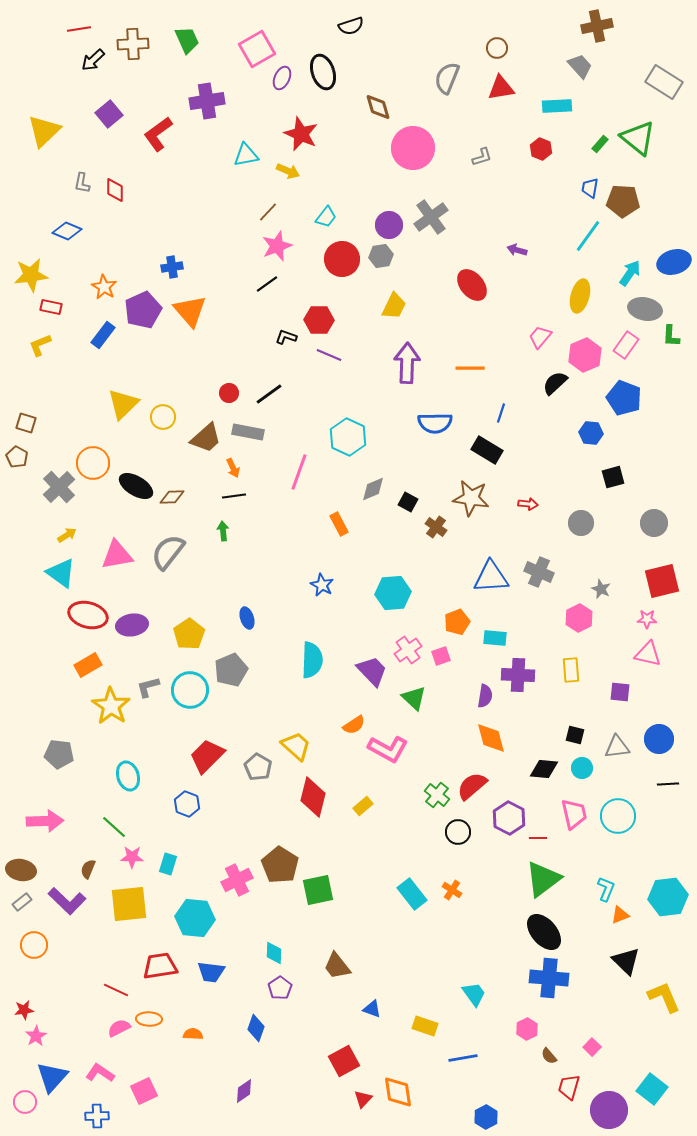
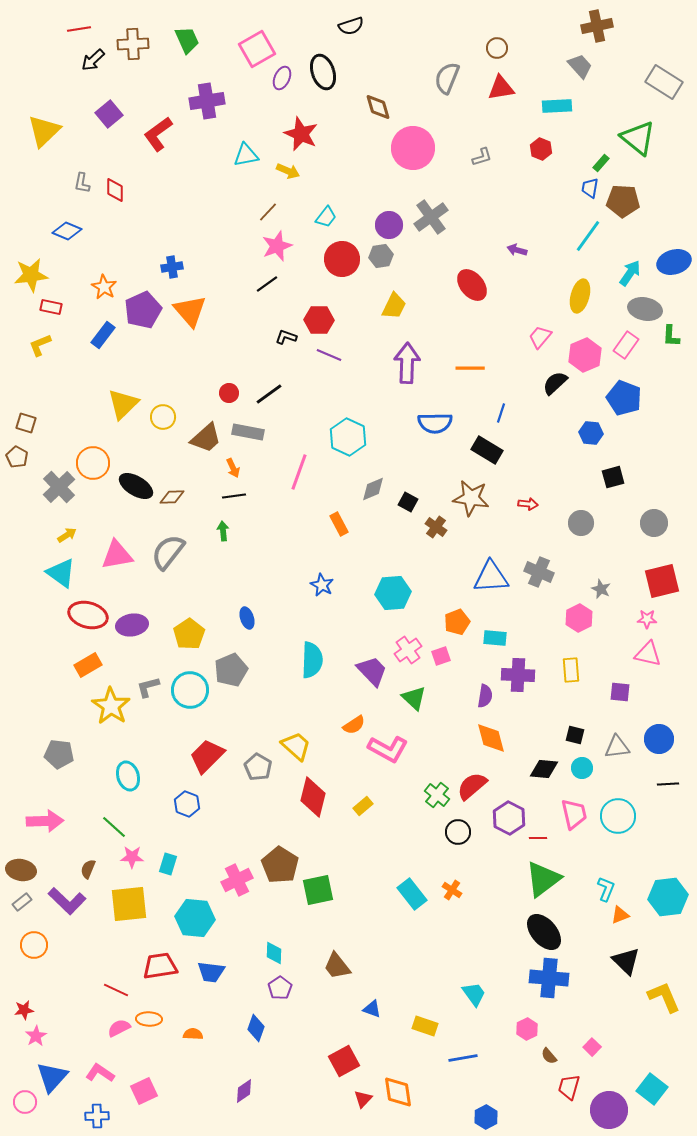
green rectangle at (600, 144): moved 1 px right, 19 px down
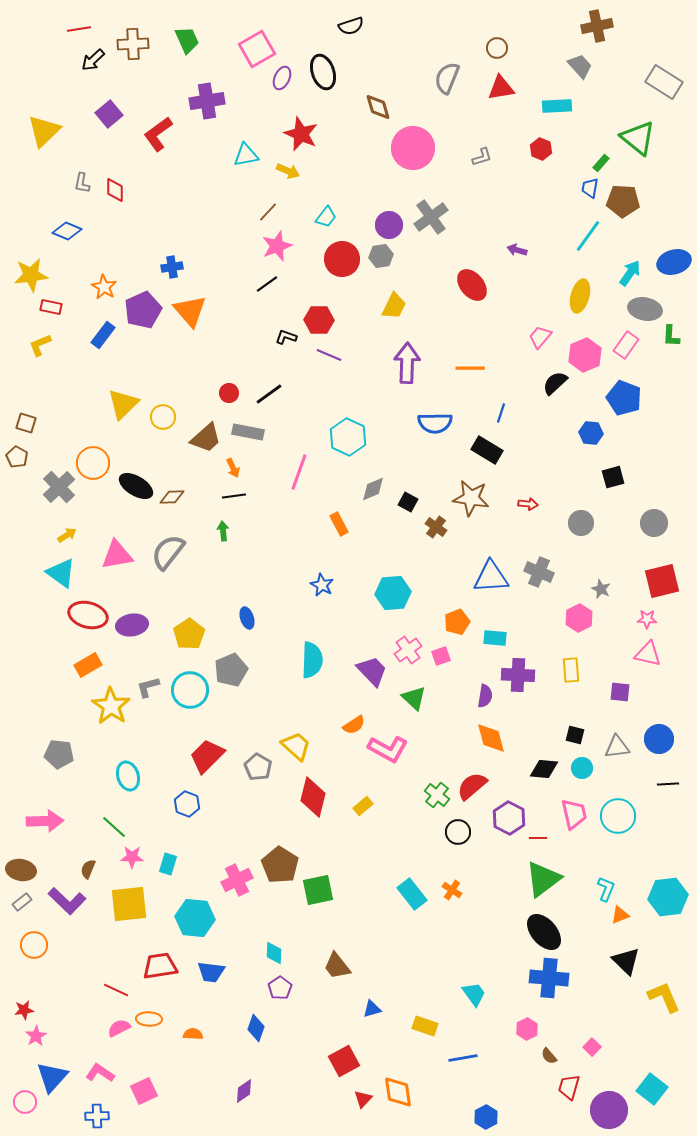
blue triangle at (372, 1009): rotated 36 degrees counterclockwise
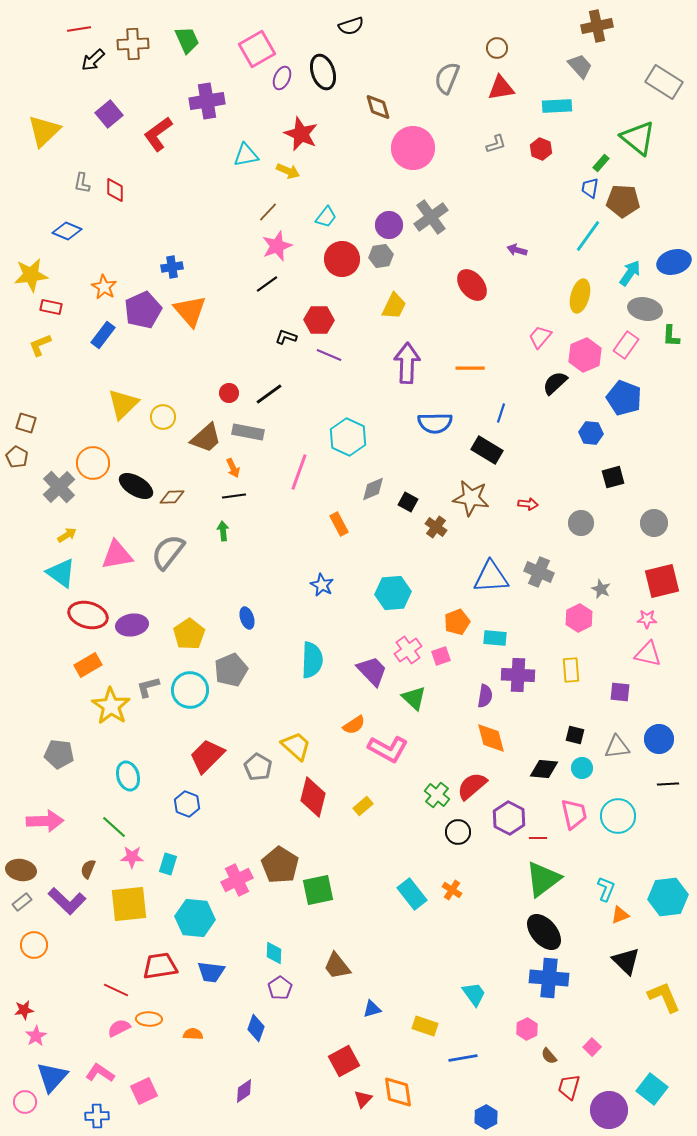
gray L-shape at (482, 157): moved 14 px right, 13 px up
